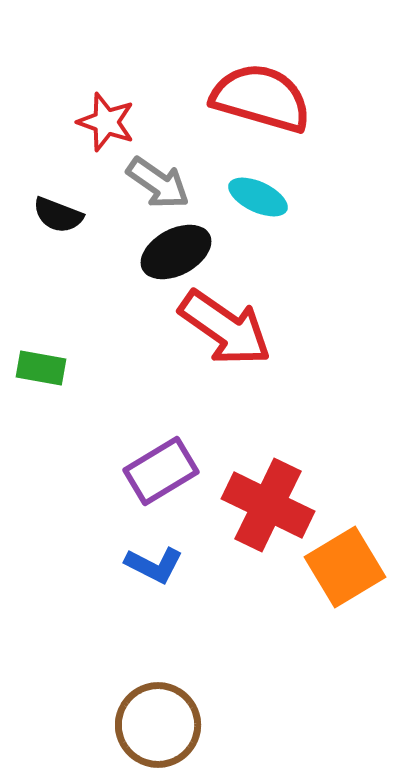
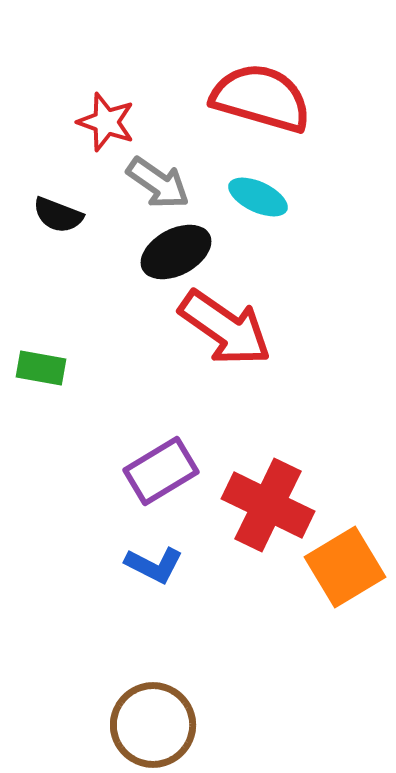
brown circle: moved 5 px left
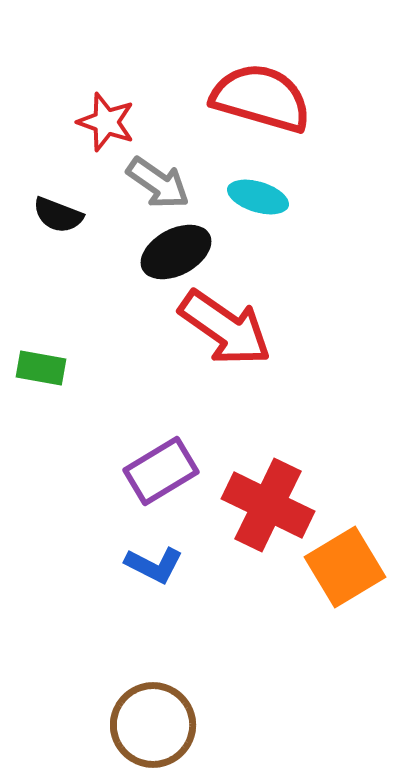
cyan ellipse: rotated 8 degrees counterclockwise
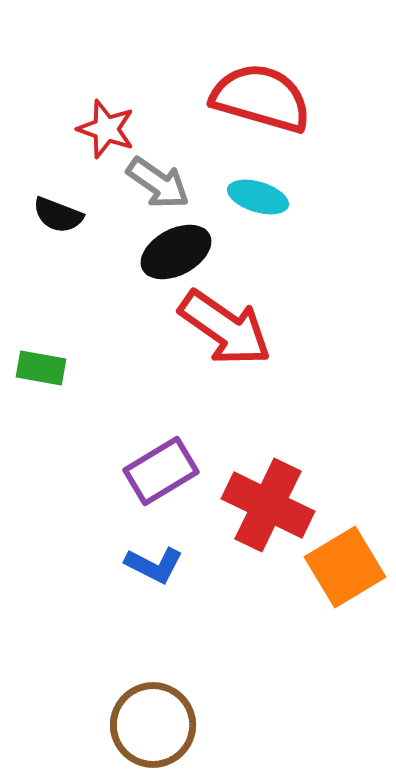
red star: moved 7 px down
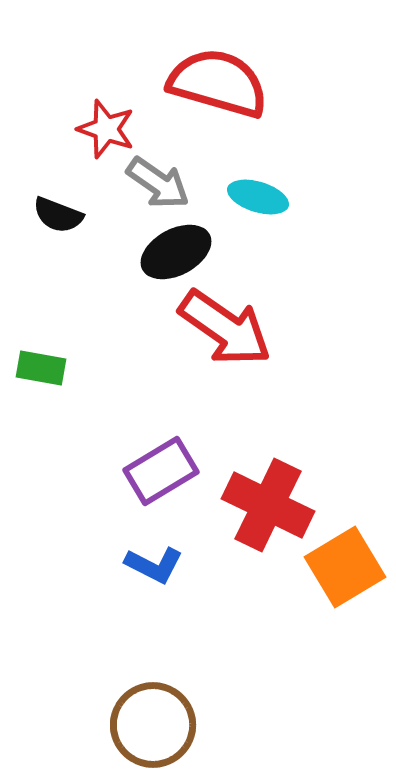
red semicircle: moved 43 px left, 15 px up
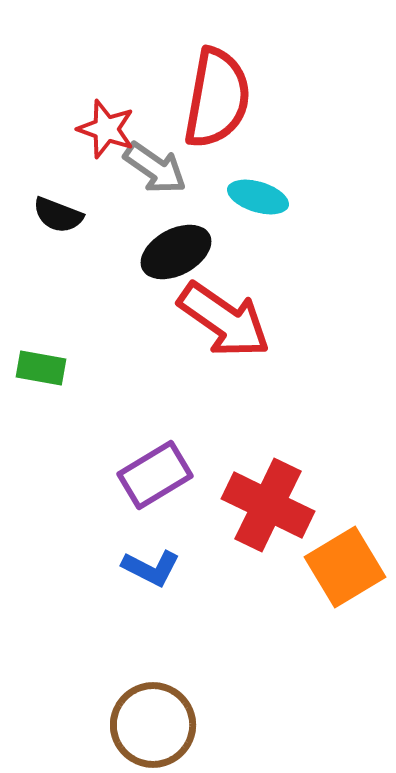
red semicircle: moved 1 px left, 15 px down; rotated 84 degrees clockwise
gray arrow: moved 3 px left, 15 px up
red arrow: moved 1 px left, 8 px up
purple rectangle: moved 6 px left, 4 px down
blue L-shape: moved 3 px left, 3 px down
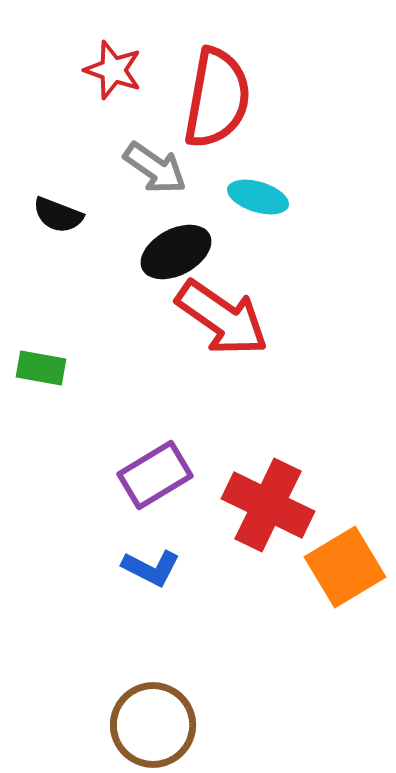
red star: moved 7 px right, 59 px up
red arrow: moved 2 px left, 2 px up
